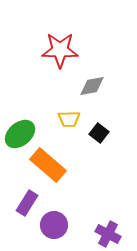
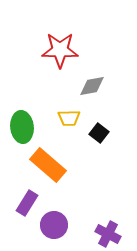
yellow trapezoid: moved 1 px up
green ellipse: moved 2 px right, 7 px up; rotated 56 degrees counterclockwise
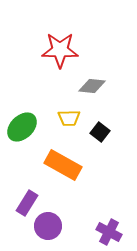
gray diamond: rotated 16 degrees clockwise
green ellipse: rotated 52 degrees clockwise
black square: moved 1 px right, 1 px up
orange rectangle: moved 15 px right; rotated 12 degrees counterclockwise
purple circle: moved 6 px left, 1 px down
purple cross: moved 1 px right, 2 px up
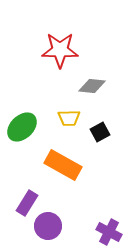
black square: rotated 24 degrees clockwise
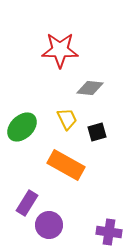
gray diamond: moved 2 px left, 2 px down
yellow trapezoid: moved 2 px left, 1 px down; rotated 115 degrees counterclockwise
black square: moved 3 px left; rotated 12 degrees clockwise
orange rectangle: moved 3 px right
purple circle: moved 1 px right, 1 px up
purple cross: rotated 20 degrees counterclockwise
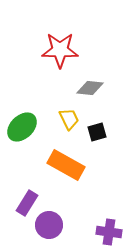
yellow trapezoid: moved 2 px right
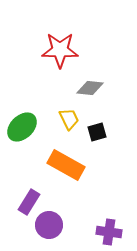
purple rectangle: moved 2 px right, 1 px up
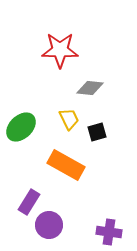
green ellipse: moved 1 px left
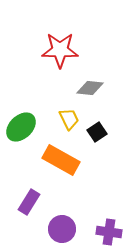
black square: rotated 18 degrees counterclockwise
orange rectangle: moved 5 px left, 5 px up
purple circle: moved 13 px right, 4 px down
